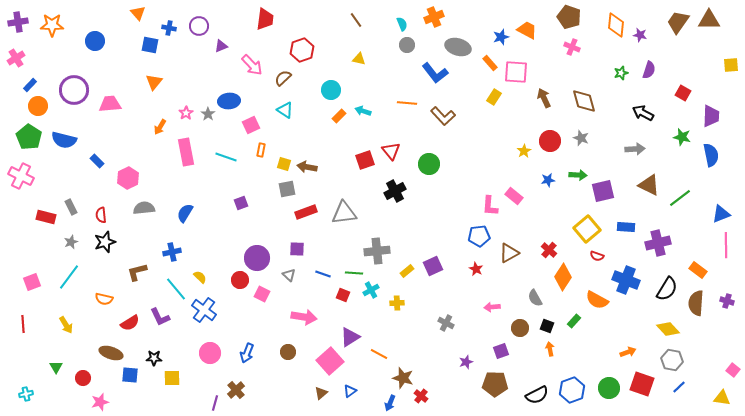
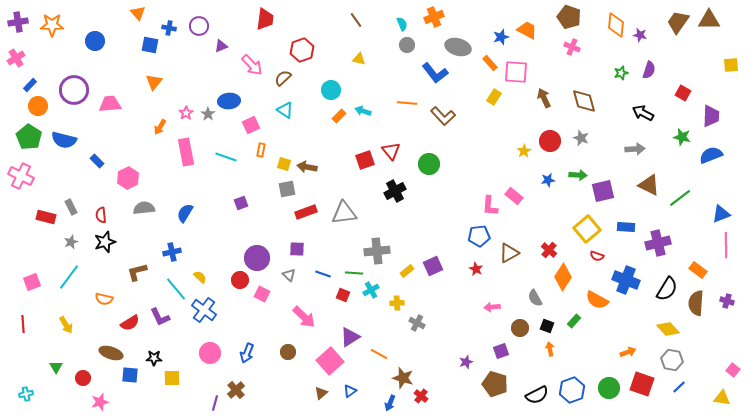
blue semicircle at (711, 155): rotated 100 degrees counterclockwise
pink arrow at (304, 317): rotated 35 degrees clockwise
gray cross at (446, 323): moved 29 px left
brown pentagon at (495, 384): rotated 15 degrees clockwise
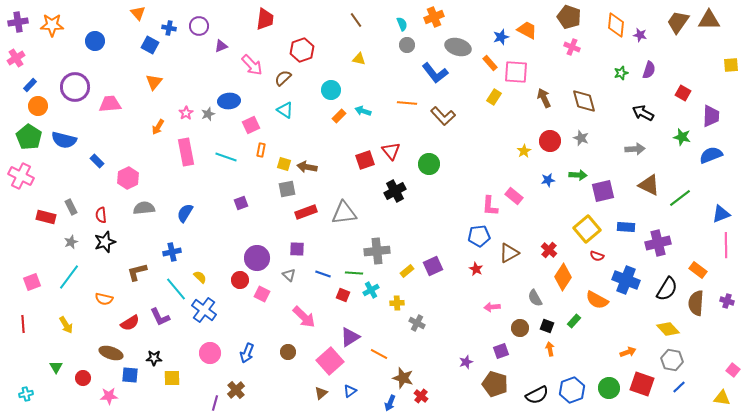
blue square at (150, 45): rotated 18 degrees clockwise
purple circle at (74, 90): moved 1 px right, 3 px up
gray star at (208, 114): rotated 16 degrees clockwise
orange arrow at (160, 127): moved 2 px left
pink star at (100, 402): moved 9 px right, 6 px up; rotated 12 degrees clockwise
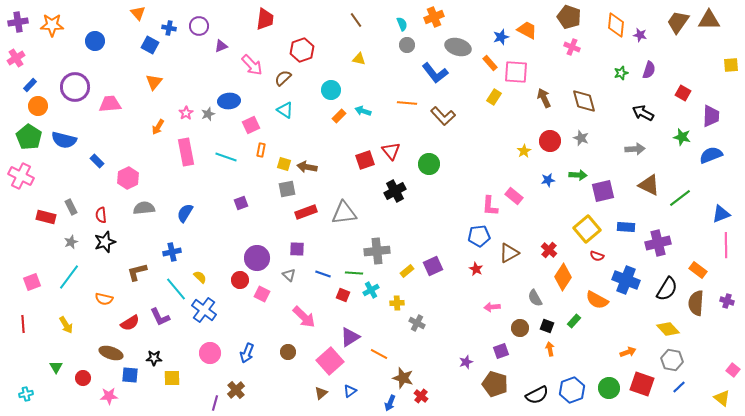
yellow triangle at (722, 398): rotated 30 degrees clockwise
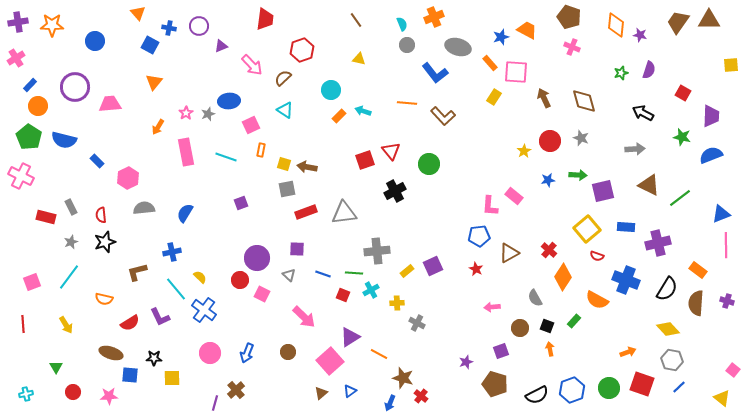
red circle at (83, 378): moved 10 px left, 14 px down
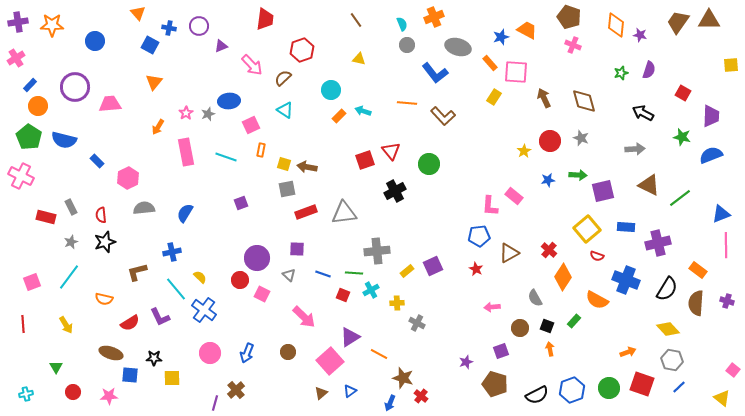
pink cross at (572, 47): moved 1 px right, 2 px up
